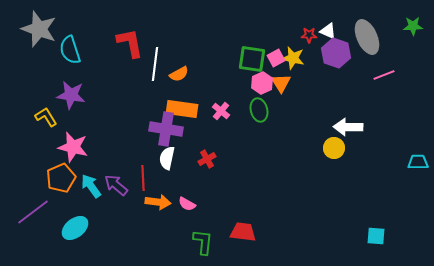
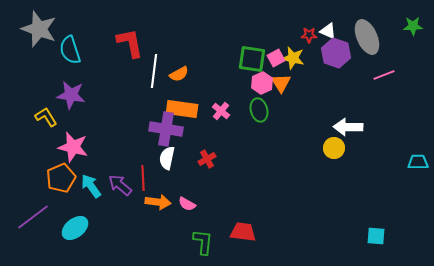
white line: moved 1 px left, 7 px down
purple arrow: moved 4 px right
purple line: moved 5 px down
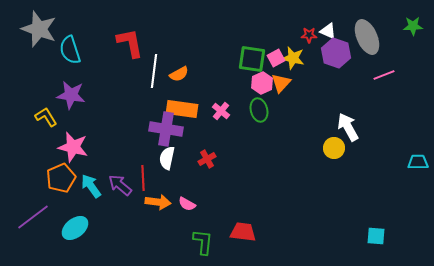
orange triangle: rotated 15 degrees clockwise
white arrow: rotated 60 degrees clockwise
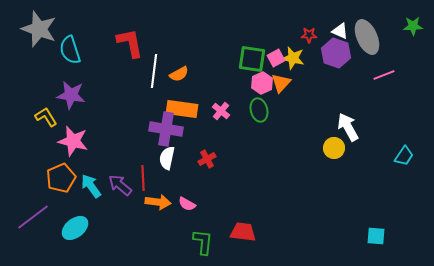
white triangle: moved 12 px right
pink star: moved 6 px up
cyan trapezoid: moved 14 px left, 6 px up; rotated 125 degrees clockwise
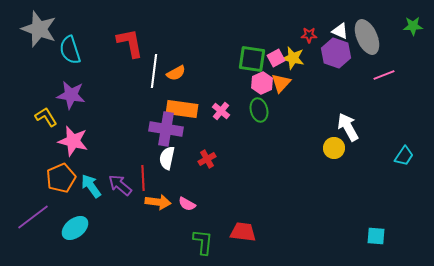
orange semicircle: moved 3 px left, 1 px up
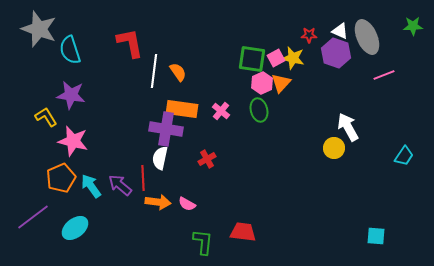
orange semicircle: moved 2 px right, 1 px up; rotated 96 degrees counterclockwise
white semicircle: moved 7 px left
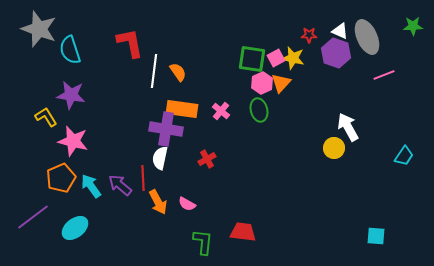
orange arrow: rotated 55 degrees clockwise
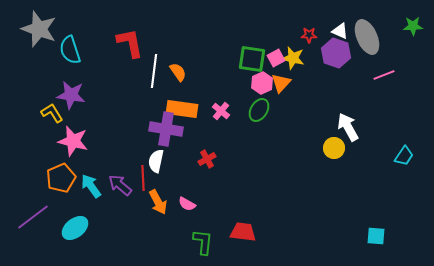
green ellipse: rotated 45 degrees clockwise
yellow L-shape: moved 6 px right, 4 px up
white semicircle: moved 4 px left, 3 px down
